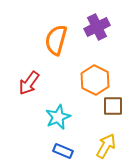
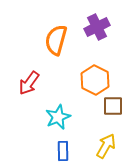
blue rectangle: rotated 66 degrees clockwise
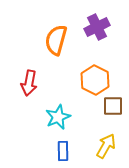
red arrow: rotated 25 degrees counterclockwise
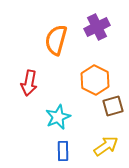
brown square: rotated 15 degrees counterclockwise
yellow arrow: rotated 25 degrees clockwise
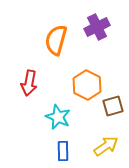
orange hexagon: moved 8 px left, 5 px down
cyan star: rotated 25 degrees counterclockwise
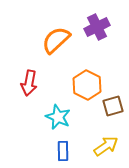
orange semicircle: rotated 32 degrees clockwise
